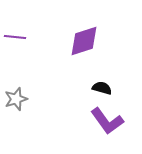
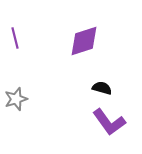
purple line: moved 1 px down; rotated 70 degrees clockwise
purple L-shape: moved 2 px right, 1 px down
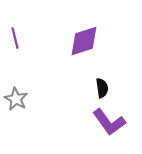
black semicircle: rotated 66 degrees clockwise
gray star: rotated 25 degrees counterclockwise
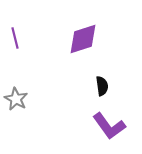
purple diamond: moved 1 px left, 2 px up
black semicircle: moved 2 px up
purple L-shape: moved 4 px down
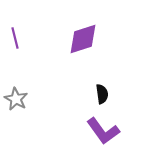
black semicircle: moved 8 px down
purple L-shape: moved 6 px left, 5 px down
